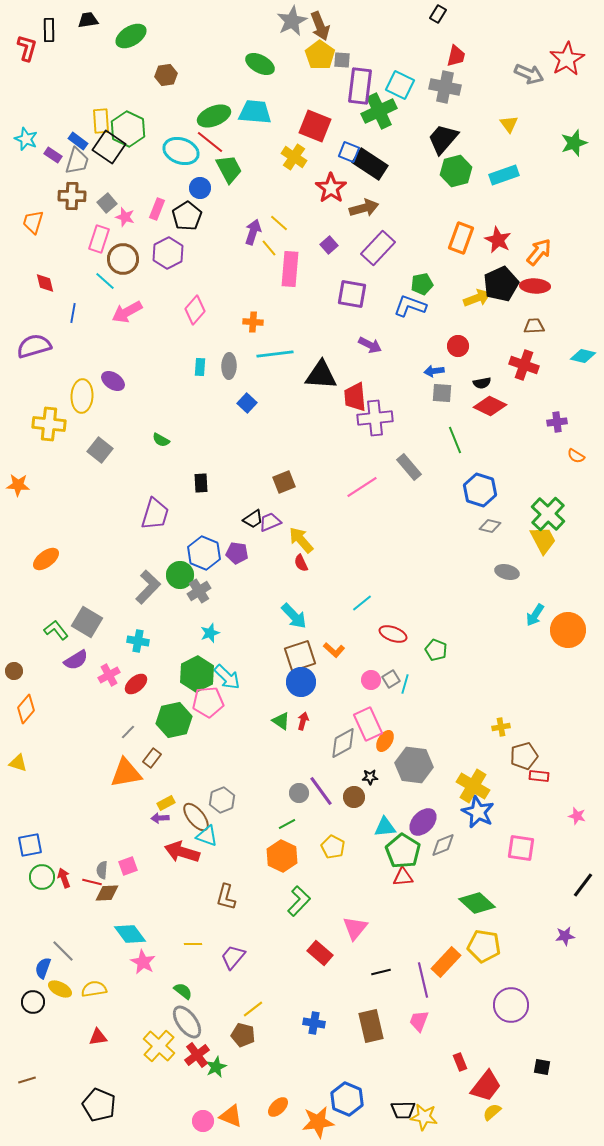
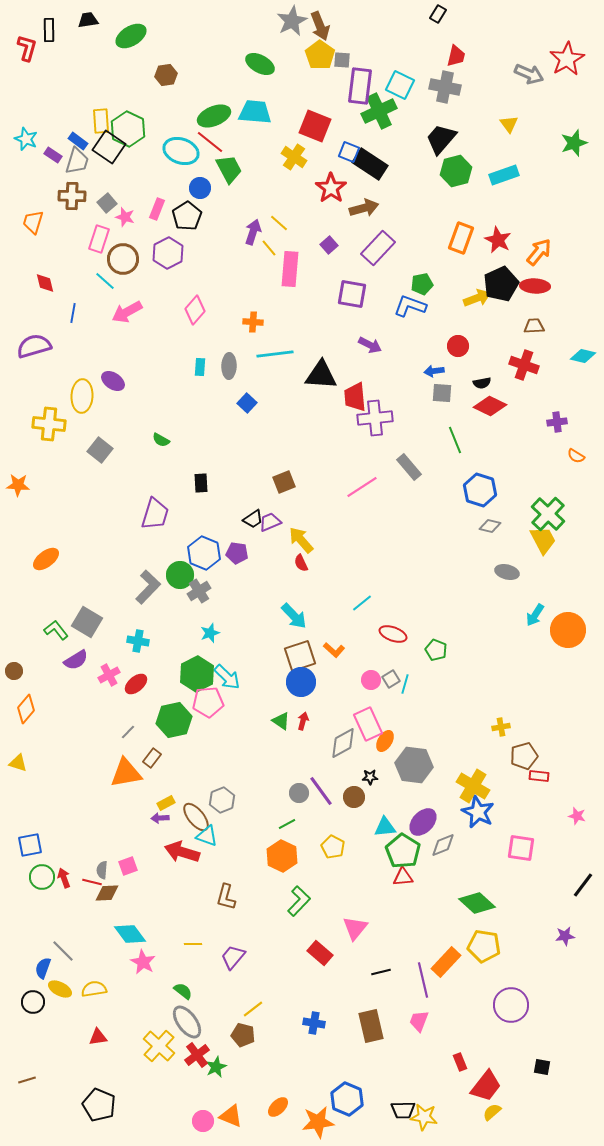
black trapezoid at (443, 139): moved 2 px left
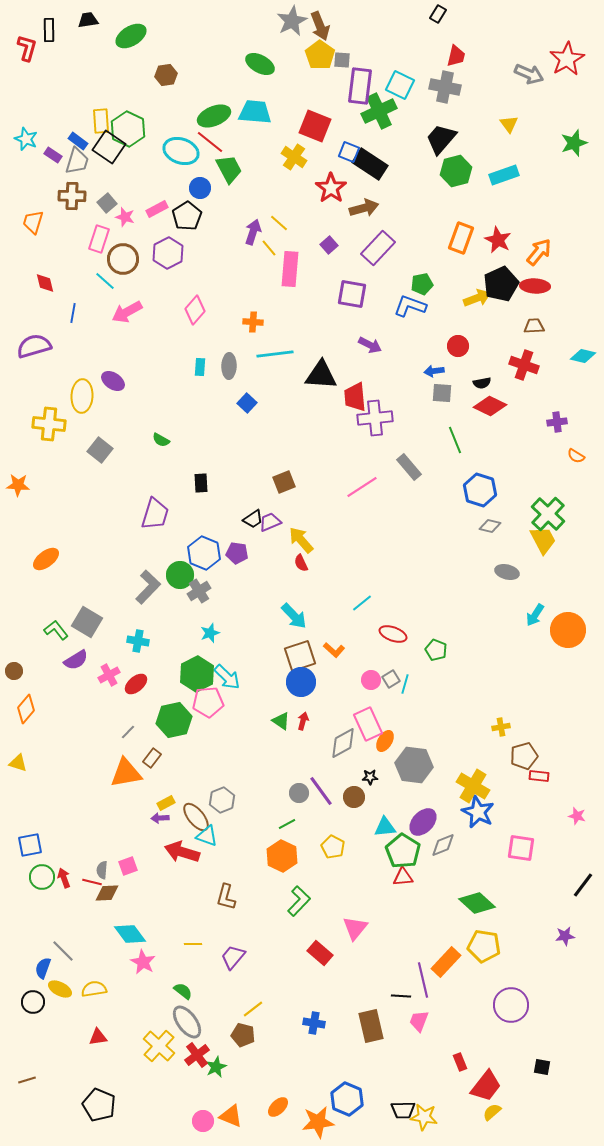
pink rectangle at (157, 209): rotated 40 degrees clockwise
black line at (381, 972): moved 20 px right, 24 px down; rotated 18 degrees clockwise
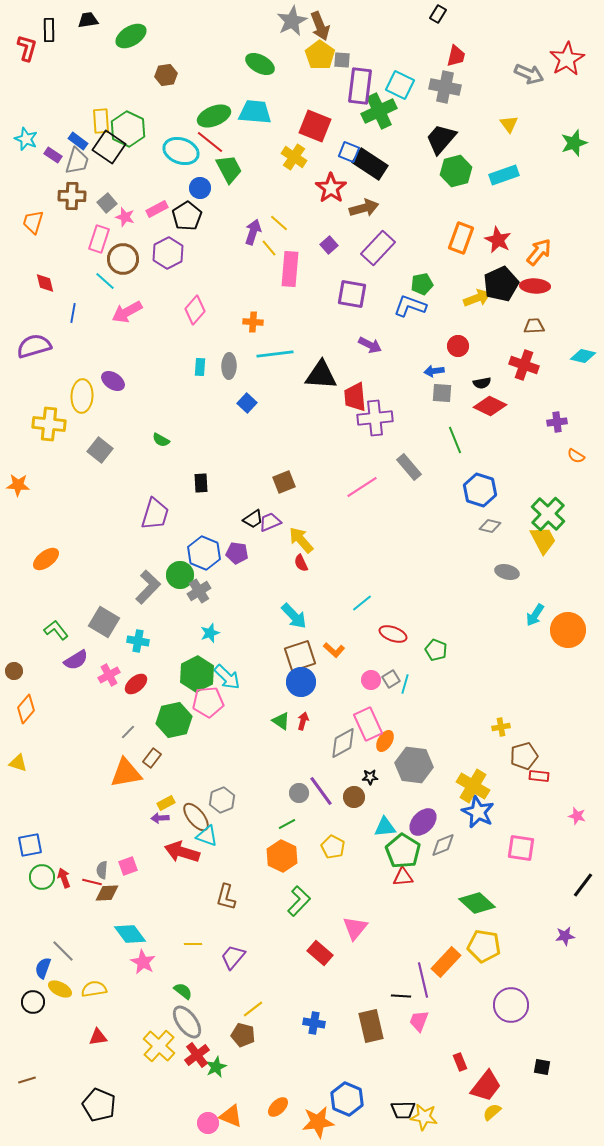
gray square at (87, 622): moved 17 px right
pink circle at (203, 1121): moved 5 px right, 2 px down
